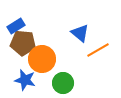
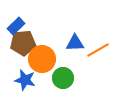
blue rectangle: rotated 12 degrees counterclockwise
blue triangle: moved 5 px left, 10 px down; rotated 42 degrees counterclockwise
brown pentagon: rotated 10 degrees counterclockwise
green circle: moved 5 px up
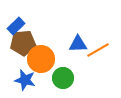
blue triangle: moved 3 px right, 1 px down
orange circle: moved 1 px left
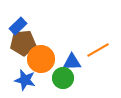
blue rectangle: moved 2 px right
blue triangle: moved 6 px left, 18 px down
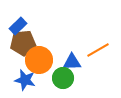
orange circle: moved 2 px left, 1 px down
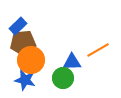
orange circle: moved 8 px left
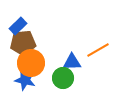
orange circle: moved 3 px down
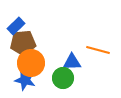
blue rectangle: moved 2 px left
orange line: rotated 45 degrees clockwise
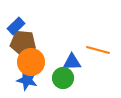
brown pentagon: rotated 10 degrees clockwise
orange circle: moved 1 px up
blue star: moved 2 px right
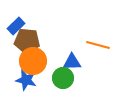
brown pentagon: moved 4 px right, 2 px up
orange line: moved 5 px up
orange circle: moved 2 px right, 1 px up
blue star: moved 1 px left
